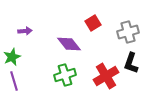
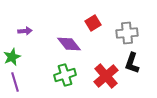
gray cross: moved 1 px left, 1 px down; rotated 10 degrees clockwise
black L-shape: moved 1 px right
red cross: rotated 10 degrees counterclockwise
purple line: moved 1 px right, 1 px down
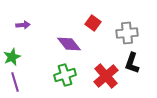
red square: rotated 21 degrees counterclockwise
purple arrow: moved 2 px left, 6 px up
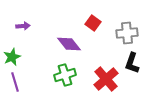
purple arrow: moved 1 px down
red cross: moved 3 px down
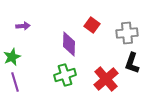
red square: moved 1 px left, 2 px down
purple diamond: rotated 40 degrees clockwise
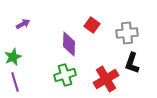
purple arrow: moved 2 px up; rotated 24 degrees counterclockwise
green star: moved 1 px right
red cross: rotated 10 degrees clockwise
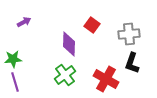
purple arrow: moved 1 px right, 2 px up
gray cross: moved 2 px right, 1 px down
green star: moved 2 px down; rotated 18 degrees clockwise
green cross: rotated 20 degrees counterclockwise
red cross: rotated 30 degrees counterclockwise
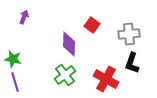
purple arrow: moved 5 px up; rotated 40 degrees counterclockwise
green star: rotated 18 degrees clockwise
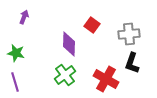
green star: moved 3 px right, 6 px up
